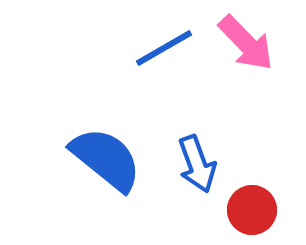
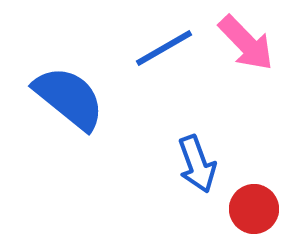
blue semicircle: moved 37 px left, 61 px up
red circle: moved 2 px right, 1 px up
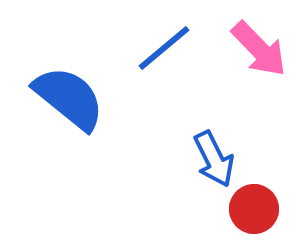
pink arrow: moved 13 px right, 6 px down
blue line: rotated 10 degrees counterclockwise
blue arrow: moved 17 px right, 5 px up; rotated 6 degrees counterclockwise
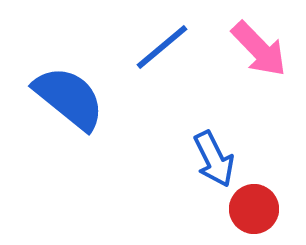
blue line: moved 2 px left, 1 px up
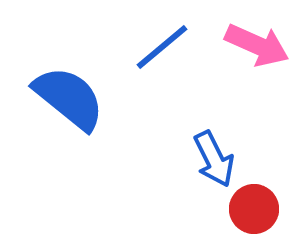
pink arrow: moved 2 px left, 4 px up; rotated 22 degrees counterclockwise
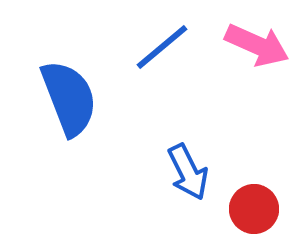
blue semicircle: rotated 30 degrees clockwise
blue arrow: moved 26 px left, 13 px down
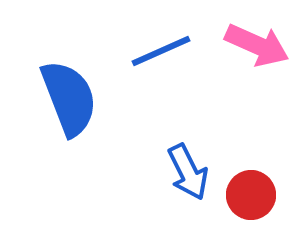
blue line: moved 1 px left, 4 px down; rotated 16 degrees clockwise
red circle: moved 3 px left, 14 px up
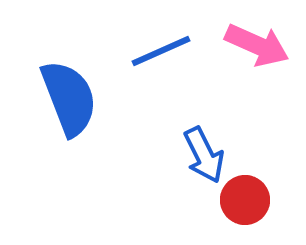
blue arrow: moved 16 px right, 17 px up
red circle: moved 6 px left, 5 px down
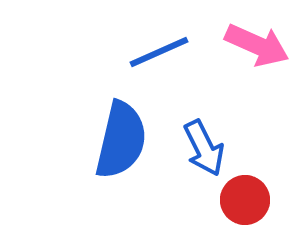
blue line: moved 2 px left, 1 px down
blue semicircle: moved 52 px right, 42 px down; rotated 34 degrees clockwise
blue arrow: moved 7 px up
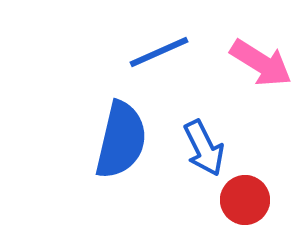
pink arrow: moved 4 px right, 18 px down; rotated 8 degrees clockwise
